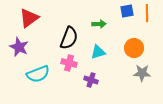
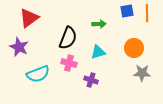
black semicircle: moved 1 px left
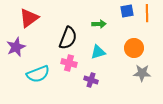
purple star: moved 3 px left; rotated 24 degrees clockwise
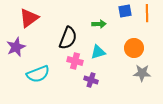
blue square: moved 2 px left
pink cross: moved 6 px right, 2 px up
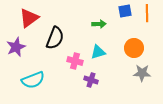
black semicircle: moved 13 px left
cyan semicircle: moved 5 px left, 6 px down
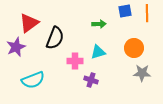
red triangle: moved 5 px down
pink cross: rotated 14 degrees counterclockwise
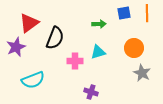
blue square: moved 1 px left, 2 px down
gray star: rotated 24 degrees clockwise
purple cross: moved 12 px down
